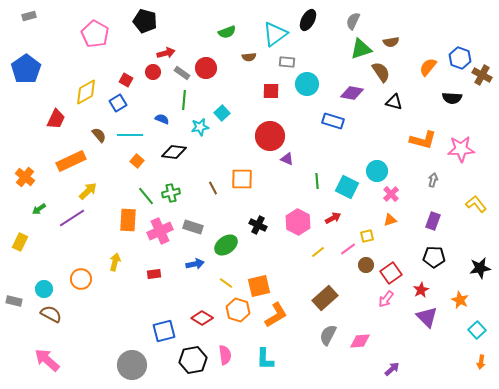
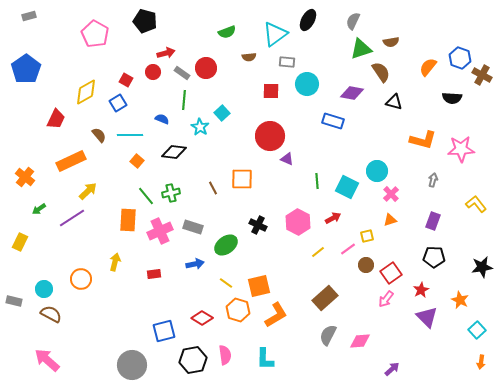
cyan star at (200, 127): rotated 30 degrees counterclockwise
black star at (480, 268): moved 2 px right, 1 px up
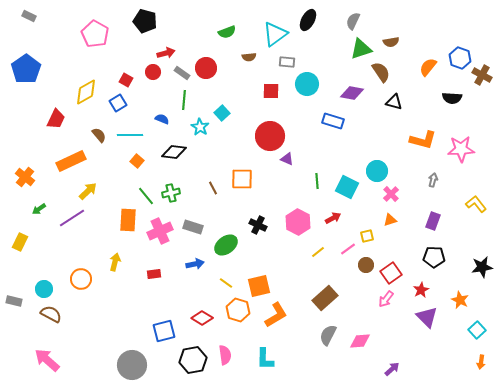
gray rectangle at (29, 16): rotated 40 degrees clockwise
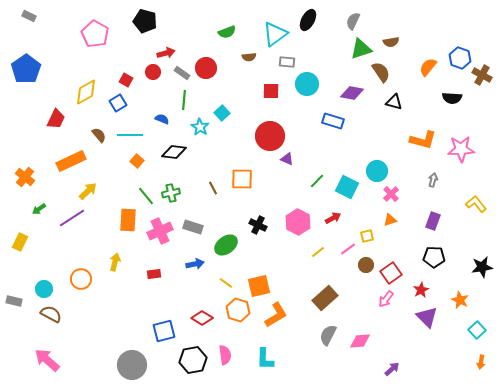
green line at (317, 181): rotated 49 degrees clockwise
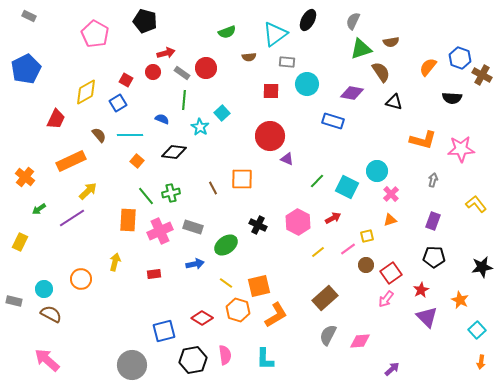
blue pentagon at (26, 69): rotated 8 degrees clockwise
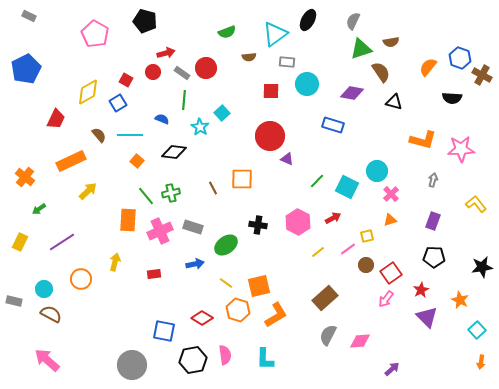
yellow diamond at (86, 92): moved 2 px right
blue rectangle at (333, 121): moved 4 px down
purple line at (72, 218): moved 10 px left, 24 px down
black cross at (258, 225): rotated 18 degrees counterclockwise
blue square at (164, 331): rotated 25 degrees clockwise
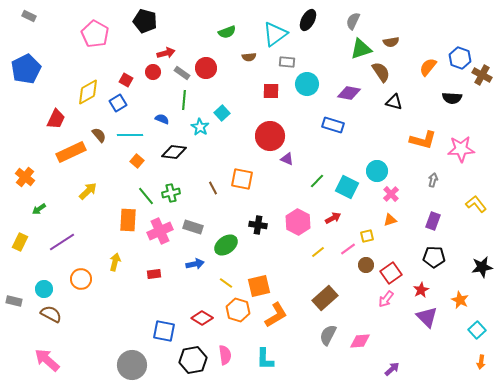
purple diamond at (352, 93): moved 3 px left
orange rectangle at (71, 161): moved 9 px up
orange square at (242, 179): rotated 10 degrees clockwise
